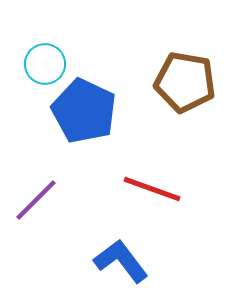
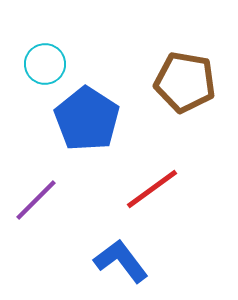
blue pentagon: moved 3 px right, 8 px down; rotated 8 degrees clockwise
red line: rotated 56 degrees counterclockwise
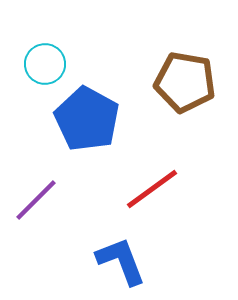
blue pentagon: rotated 4 degrees counterclockwise
blue L-shape: rotated 16 degrees clockwise
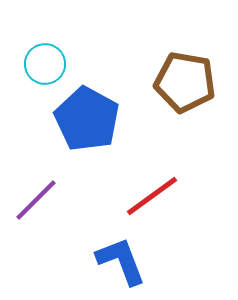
red line: moved 7 px down
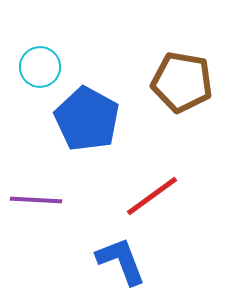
cyan circle: moved 5 px left, 3 px down
brown pentagon: moved 3 px left
purple line: rotated 48 degrees clockwise
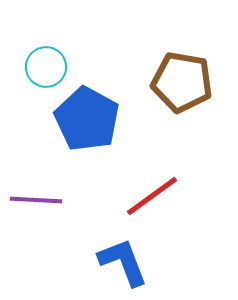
cyan circle: moved 6 px right
blue L-shape: moved 2 px right, 1 px down
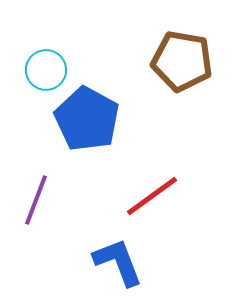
cyan circle: moved 3 px down
brown pentagon: moved 21 px up
purple line: rotated 72 degrees counterclockwise
blue L-shape: moved 5 px left
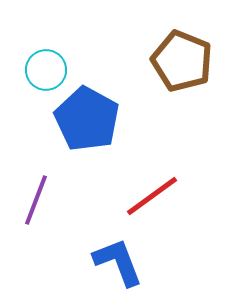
brown pentagon: rotated 12 degrees clockwise
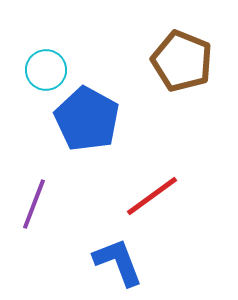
purple line: moved 2 px left, 4 px down
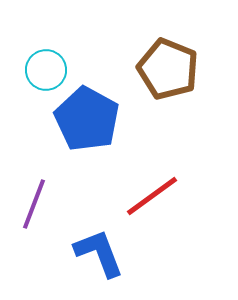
brown pentagon: moved 14 px left, 8 px down
blue L-shape: moved 19 px left, 9 px up
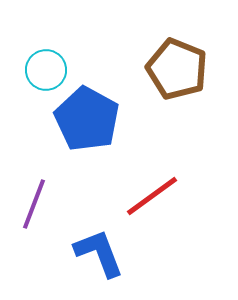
brown pentagon: moved 9 px right
